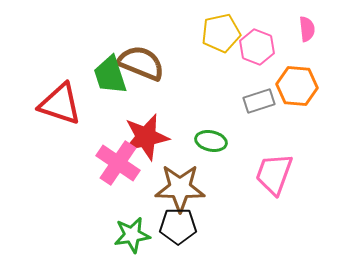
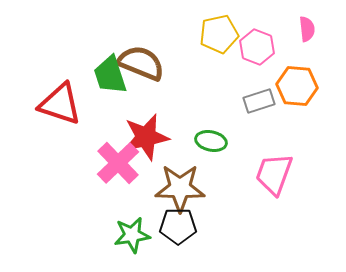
yellow pentagon: moved 2 px left, 1 px down
pink cross: rotated 12 degrees clockwise
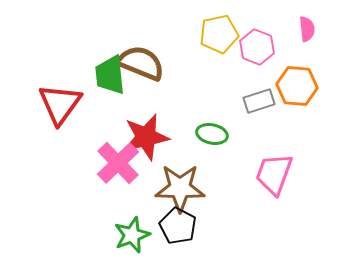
green trapezoid: rotated 12 degrees clockwise
red triangle: rotated 48 degrees clockwise
green ellipse: moved 1 px right, 7 px up
black pentagon: rotated 27 degrees clockwise
green star: rotated 12 degrees counterclockwise
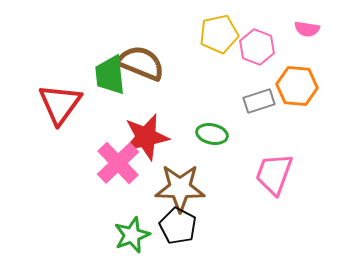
pink semicircle: rotated 105 degrees clockwise
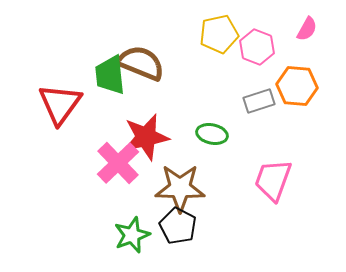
pink semicircle: rotated 70 degrees counterclockwise
pink trapezoid: moved 1 px left, 6 px down
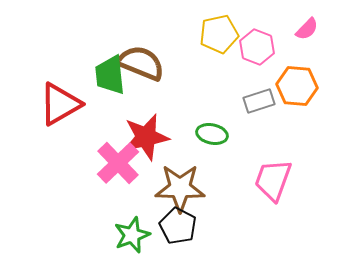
pink semicircle: rotated 15 degrees clockwise
red triangle: rotated 24 degrees clockwise
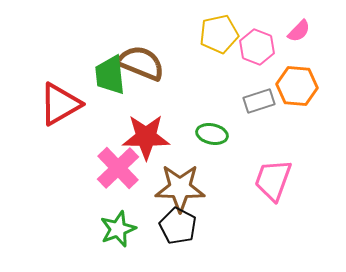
pink semicircle: moved 8 px left, 2 px down
red star: rotated 12 degrees clockwise
pink cross: moved 5 px down
green star: moved 14 px left, 6 px up
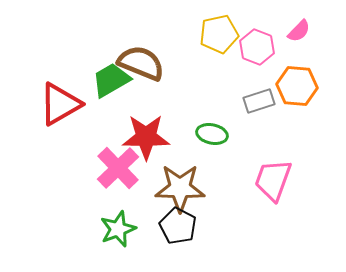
green trapezoid: moved 1 px right, 5 px down; rotated 66 degrees clockwise
